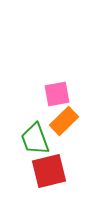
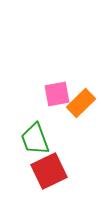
orange rectangle: moved 17 px right, 18 px up
red square: rotated 12 degrees counterclockwise
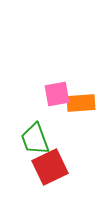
orange rectangle: rotated 40 degrees clockwise
red square: moved 1 px right, 4 px up
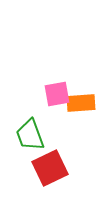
green trapezoid: moved 5 px left, 4 px up
red square: moved 1 px down
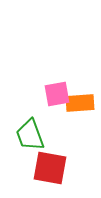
orange rectangle: moved 1 px left
red square: rotated 36 degrees clockwise
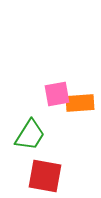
green trapezoid: rotated 128 degrees counterclockwise
red square: moved 5 px left, 8 px down
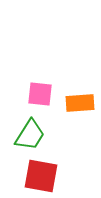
pink square: moved 17 px left; rotated 16 degrees clockwise
red square: moved 4 px left
